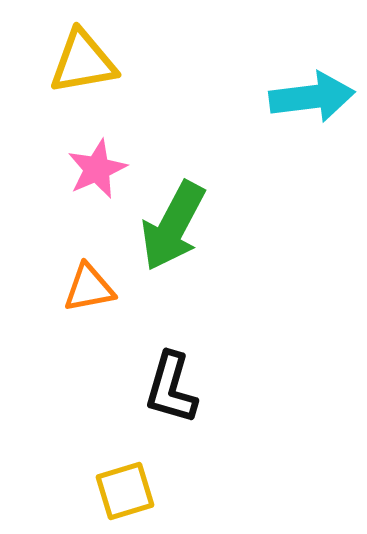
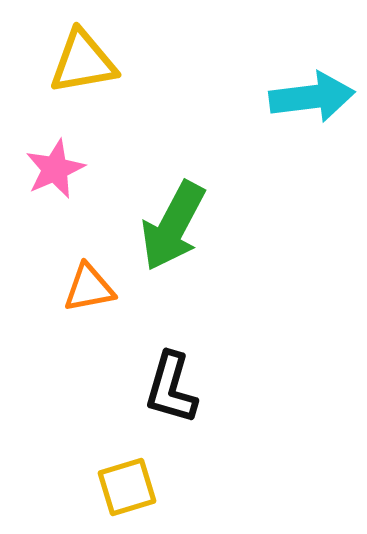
pink star: moved 42 px left
yellow square: moved 2 px right, 4 px up
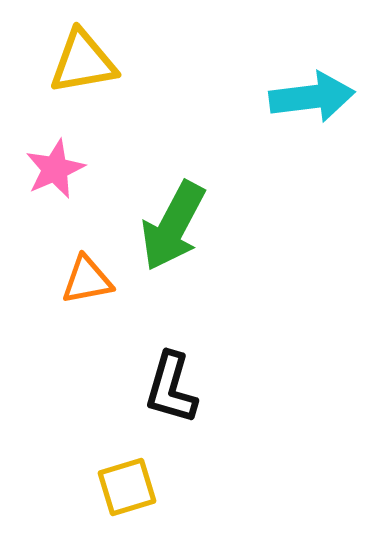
orange triangle: moved 2 px left, 8 px up
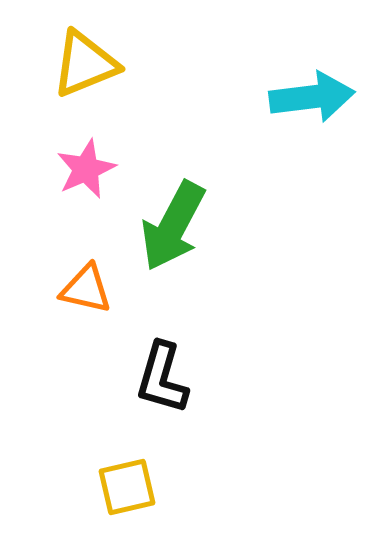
yellow triangle: moved 2 px right, 2 px down; rotated 12 degrees counterclockwise
pink star: moved 31 px right
orange triangle: moved 1 px left, 9 px down; rotated 24 degrees clockwise
black L-shape: moved 9 px left, 10 px up
yellow square: rotated 4 degrees clockwise
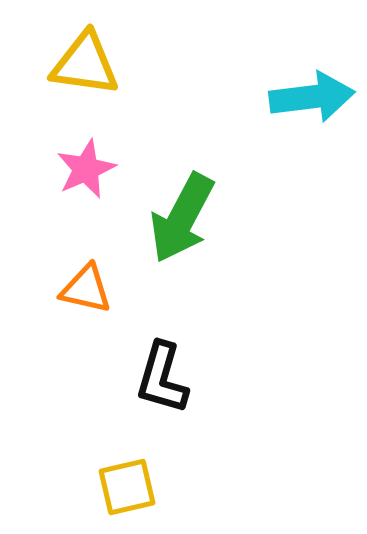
yellow triangle: rotated 30 degrees clockwise
green arrow: moved 9 px right, 8 px up
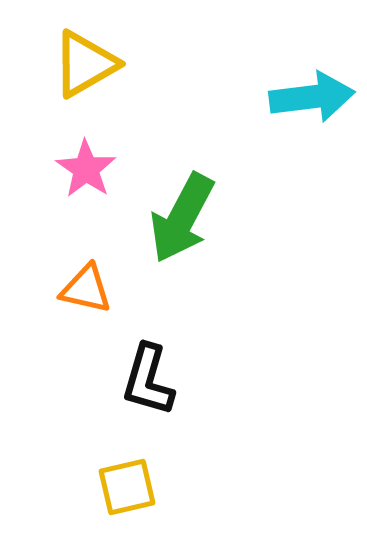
yellow triangle: rotated 38 degrees counterclockwise
pink star: rotated 14 degrees counterclockwise
black L-shape: moved 14 px left, 2 px down
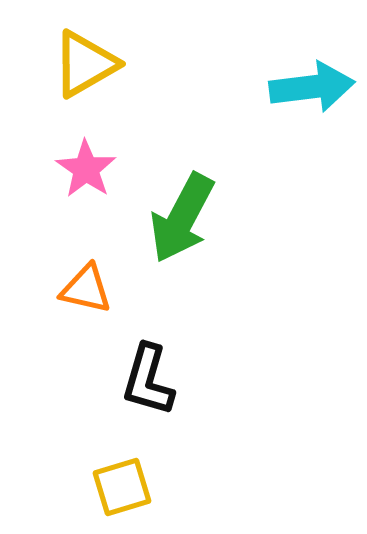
cyan arrow: moved 10 px up
yellow square: moved 5 px left; rotated 4 degrees counterclockwise
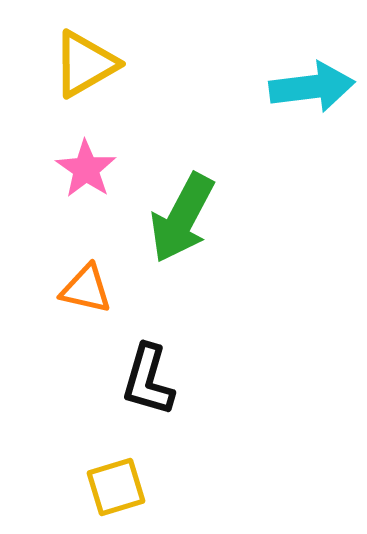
yellow square: moved 6 px left
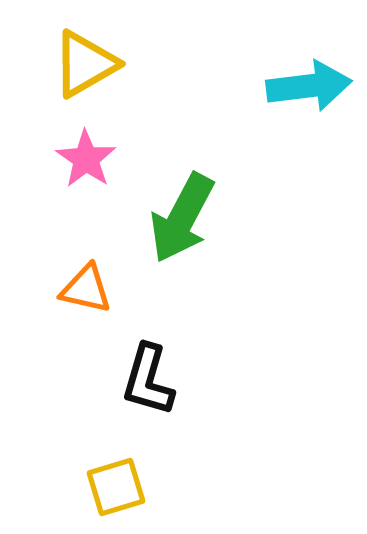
cyan arrow: moved 3 px left, 1 px up
pink star: moved 10 px up
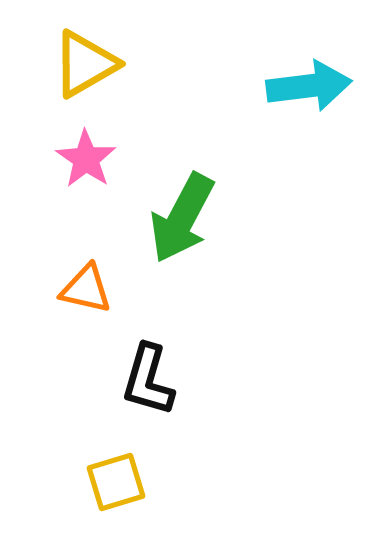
yellow square: moved 5 px up
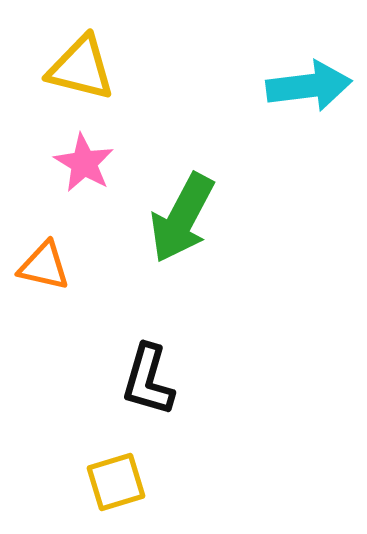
yellow triangle: moved 4 px left, 4 px down; rotated 44 degrees clockwise
pink star: moved 2 px left, 4 px down; rotated 4 degrees counterclockwise
orange triangle: moved 42 px left, 23 px up
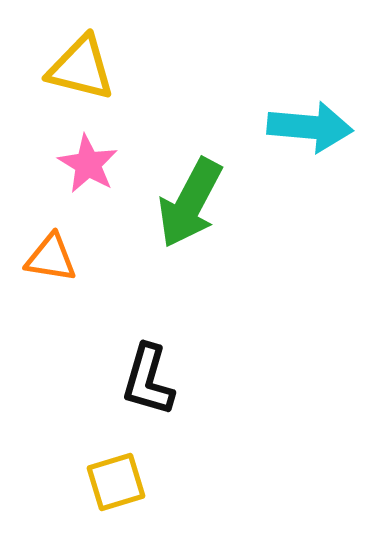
cyan arrow: moved 1 px right, 41 px down; rotated 12 degrees clockwise
pink star: moved 4 px right, 1 px down
green arrow: moved 8 px right, 15 px up
orange triangle: moved 7 px right, 8 px up; rotated 4 degrees counterclockwise
